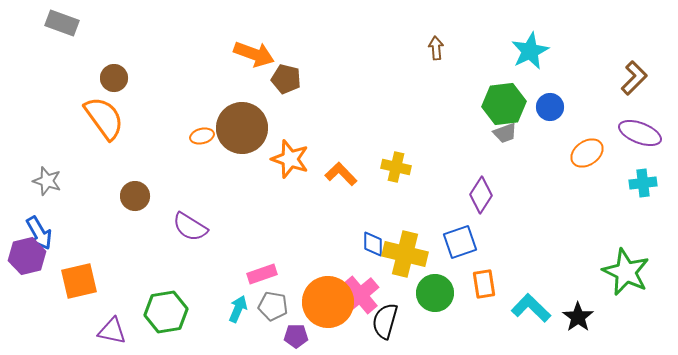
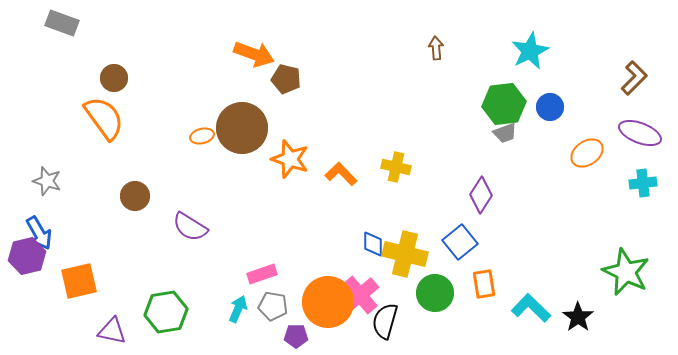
blue square at (460, 242): rotated 20 degrees counterclockwise
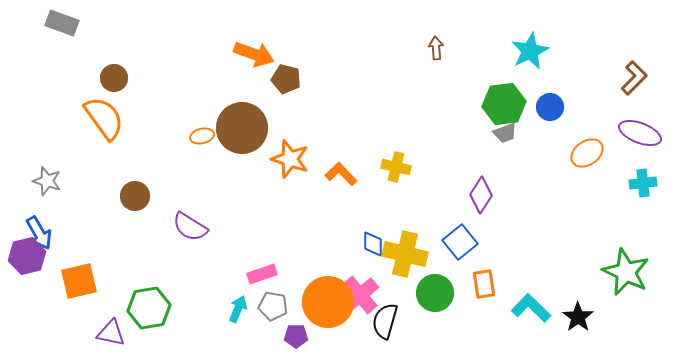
green hexagon at (166, 312): moved 17 px left, 4 px up
purple triangle at (112, 331): moved 1 px left, 2 px down
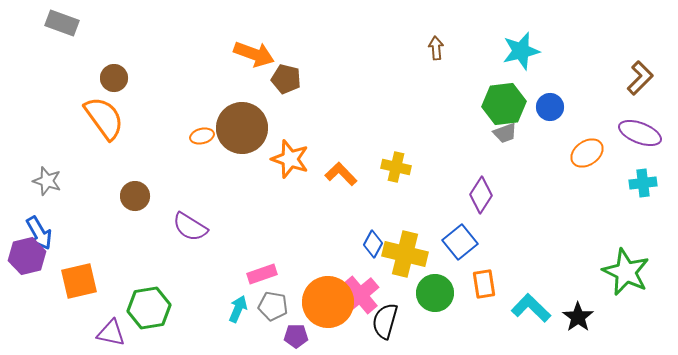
cyan star at (530, 51): moved 9 px left; rotated 12 degrees clockwise
brown L-shape at (634, 78): moved 6 px right
blue diamond at (373, 244): rotated 28 degrees clockwise
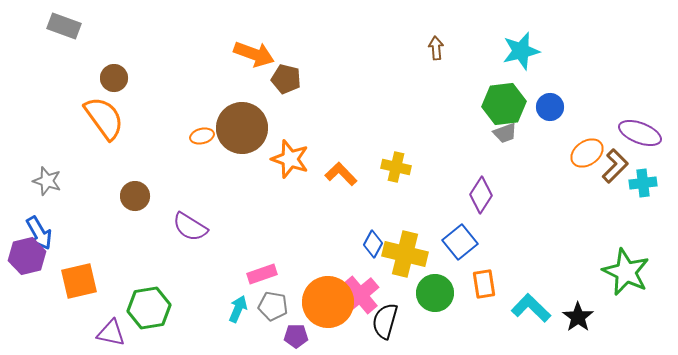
gray rectangle at (62, 23): moved 2 px right, 3 px down
brown L-shape at (640, 78): moved 25 px left, 88 px down
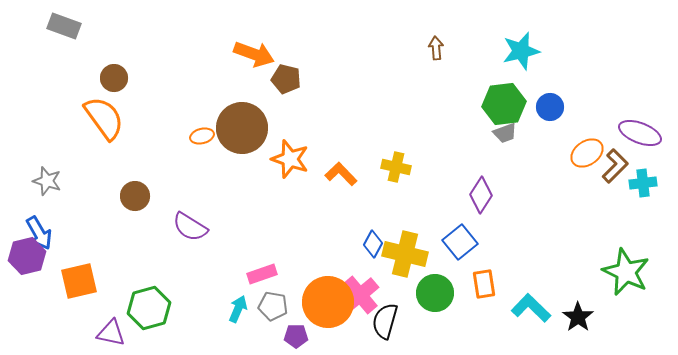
green hexagon at (149, 308): rotated 6 degrees counterclockwise
